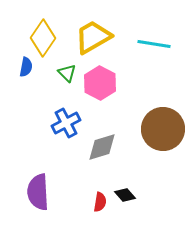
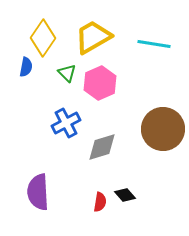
pink hexagon: rotated 8 degrees clockwise
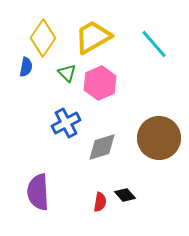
cyan line: rotated 40 degrees clockwise
brown circle: moved 4 px left, 9 px down
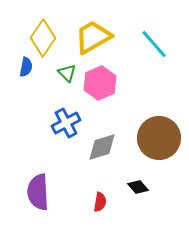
black diamond: moved 13 px right, 8 px up
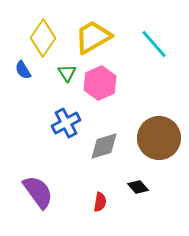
blue semicircle: moved 3 px left, 3 px down; rotated 138 degrees clockwise
green triangle: rotated 12 degrees clockwise
gray diamond: moved 2 px right, 1 px up
purple semicircle: rotated 147 degrees clockwise
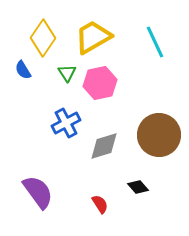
cyan line: moved 1 px right, 2 px up; rotated 16 degrees clockwise
pink hexagon: rotated 12 degrees clockwise
brown circle: moved 3 px up
red semicircle: moved 2 px down; rotated 42 degrees counterclockwise
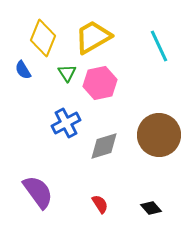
yellow diamond: rotated 12 degrees counterclockwise
cyan line: moved 4 px right, 4 px down
black diamond: moved 13 px right, 21 px down
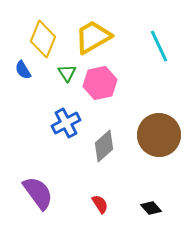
yellow diamond: moved 1 px down
gray diamond: rotated 24 degrees counterclockwise
purple semicircle: moved 1 px down
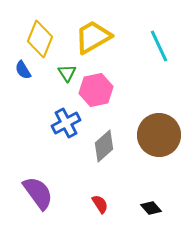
yellow diamond: moved 3 px left
pink hexagon: moved 4 px left, 7 px down
